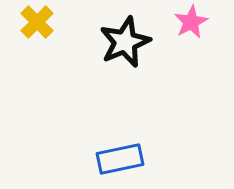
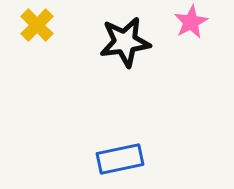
yellow cross: moved 3 px down
black star: rotated 15 degrees clockwise
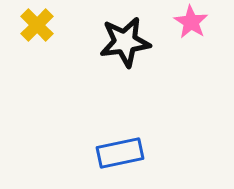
pink star: rotated 12 degrees counterclockwise
blue rectangle: moved 6 px up
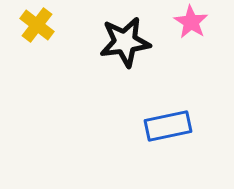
yellow cross: rotated 8 degrees counterclockwise
blue rectangle: moved 48 px right, 27 px up
